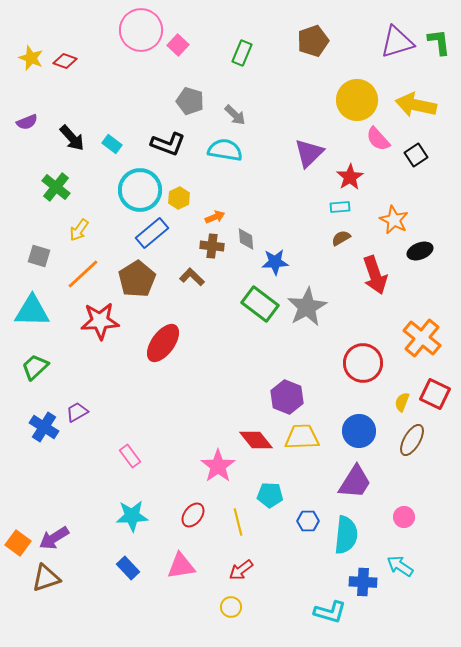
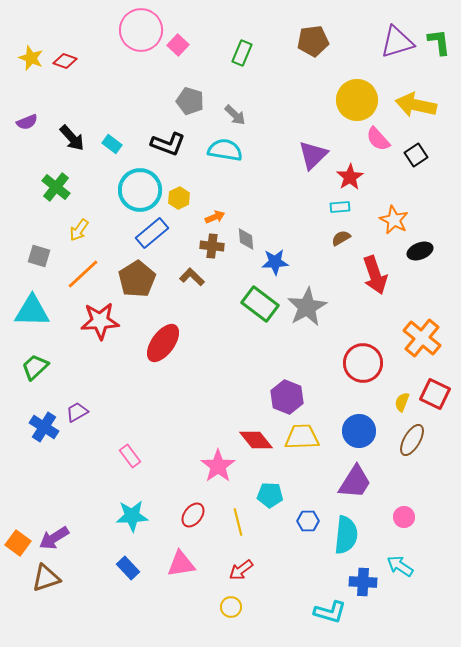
brown pentagon at (313, 41): rotated 12 degrees clockwise
purple triangle at (309, 153): moved 4 px right, 2 px down
pink triangle at (181, 566): moved 2 px up
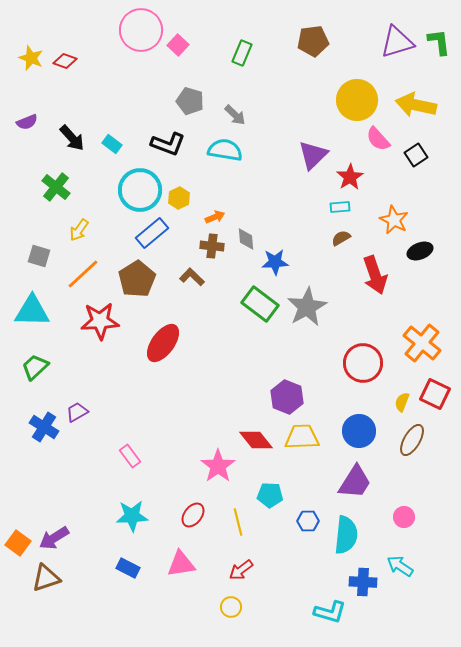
orange cross at (422, 338): moved 5 px down
blue rectangle at (128, 568): rotated 20 degrees counterclockwise
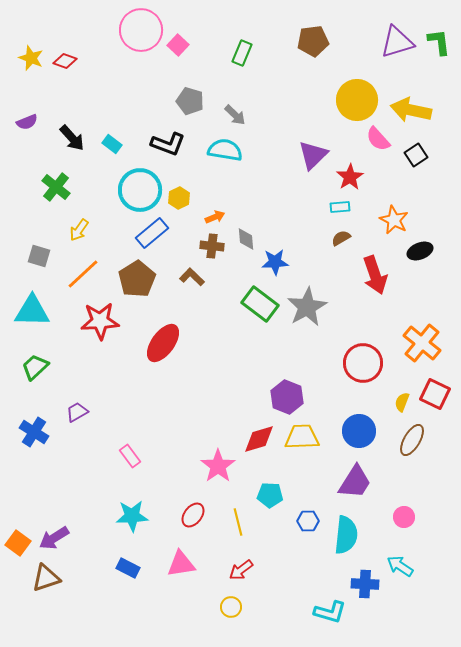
yellow arrow at (416, 105): moved 5 px left, 5 px down
blue cross at (44, 427): moved 10 px left, 5 px down
red diamond at (256, 440): moved 3 px right, 1 px up; rotated 68 degrees counterclockwise
blue cross at (363, 582): moved 2 px right, 2 px down
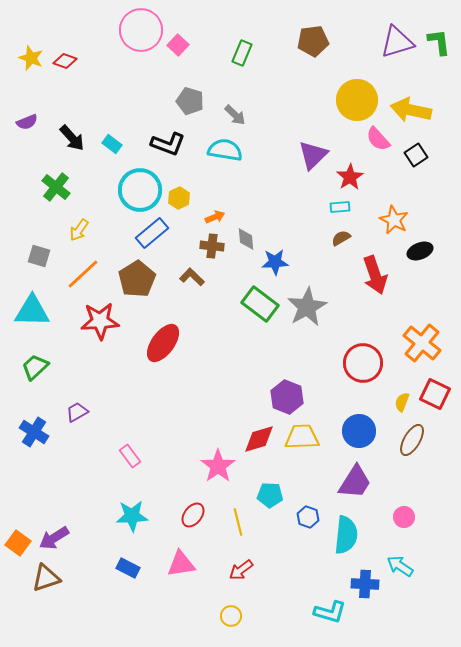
blue hexagon at (308, 521): moved 4 px up; rotated 20 degrees clockwise
yellow circle at (231, 607): moved 9 px down
